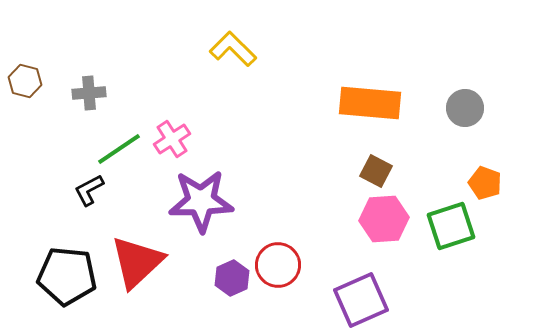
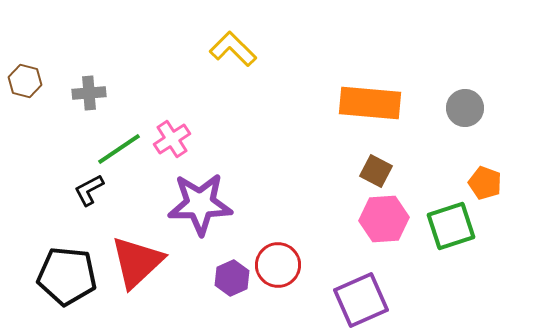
purple star: moved 1 px left, 3 px down
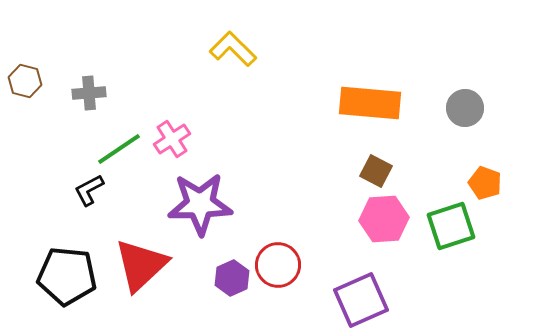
red triangle: moved 4 px right, 3 px down
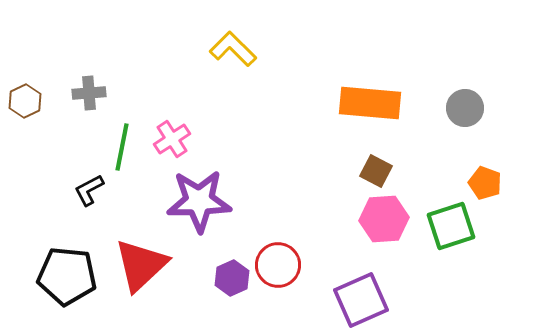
brown hexagon: moved 20 px down; rotated 20 degrees clockwise
green line: moved 3 px right, 2 px up; rotated 45 degrees counterclockwise
purple star: moved 1 px left, 3 px up
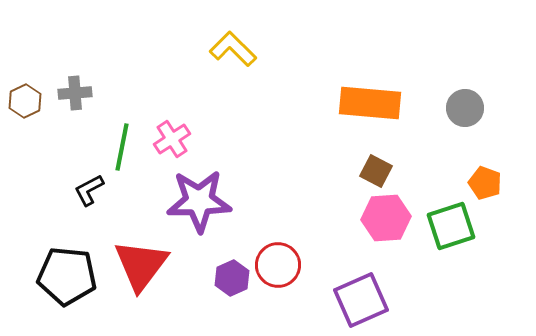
gray cross: moved 14 px left
pink hexagon: moved 2 px right, 1 px up
red triangle: rotated 10 degrees counterclockwise
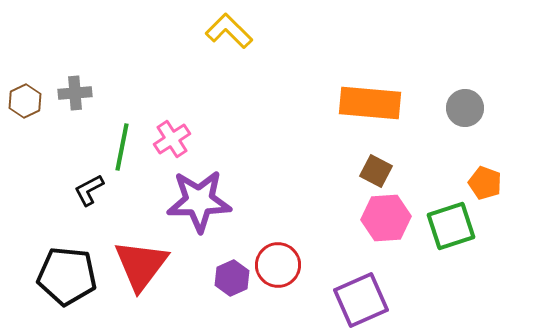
yellow L-shape: moved 4 px left, 18 px up
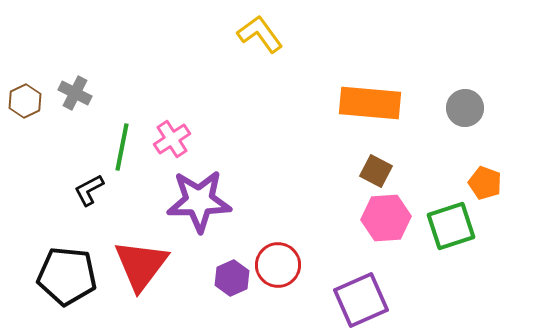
yellow L-shape: moved 31 px right, 3 px down; rotated 9 degrees clockwise
gray cross: rotated 32 degrees clockwise
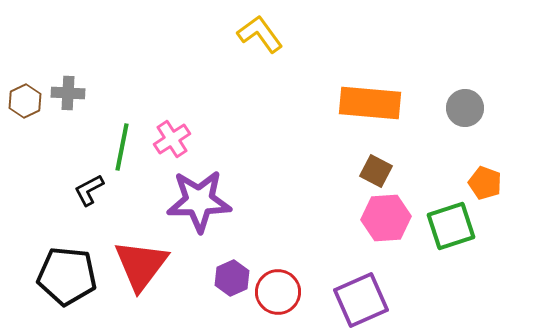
gray cross: moved 7 px left; rotated 24 degrees counterclockwise
red circle: moved 27 px down
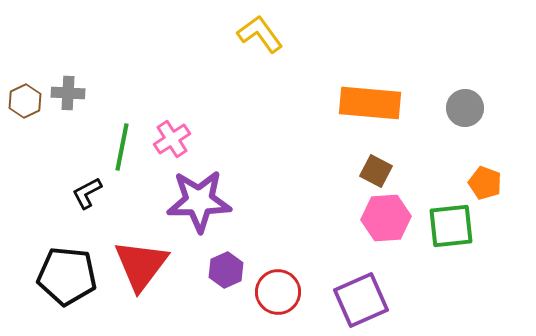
black L-shape: moved 2 px left, 3 px down
green square: rotated 12 degrees clockwise
purple hexagon: moved 6 px left, 8 px up
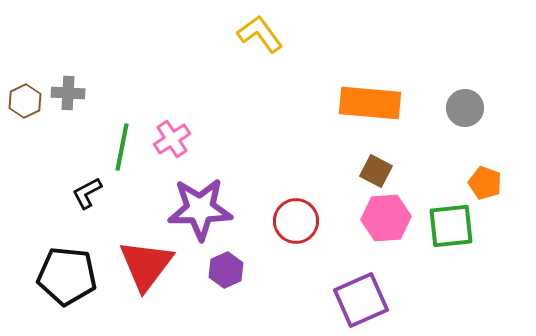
purple star: moved 1 px right, 8 px down
red triangle: moved 5 px right
red circle: moved 18 px right, 71 px up
